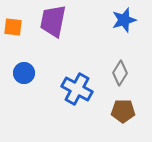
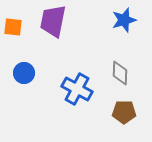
gray diamond: rotated 30 degrees counterclockwise
brown pentagon: moved 1 px right, 1 px down
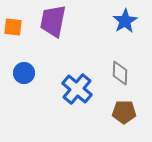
blue star: moved 1 px right, 1 px down; rotated 15 degrees counterclockwise
blue cross: rotated 12 degrees clockwise
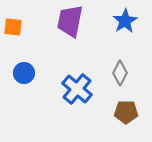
purple trapezoid: moved 17 px right
gray diamond: rotated 25 degrees clockwise
brown pentagon: moved 2 px right
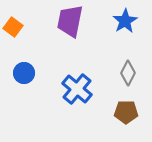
orange square: rotated 30 degrees clockwise
gray diamond: moved 8 px right
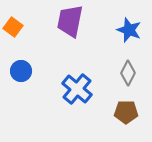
blue star: moved 4 px right, 9 px down; rotated 20 degrees counterclockwise
blue circle: moved 3 px left, 2 px up
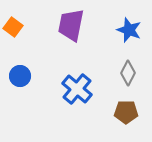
purple trapezoid: moved 1 px right, 4 px down
blue circle: moved 1 px left, 5 px down
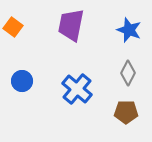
blue circle: moved 2 px right, 5 px down
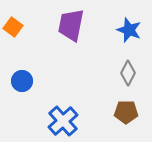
blue cross: moved 14 px left, 32 px down; rotated 8 degrees clockwise
